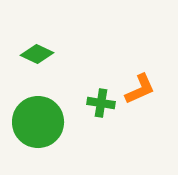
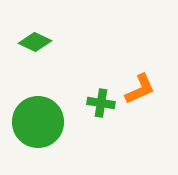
green diamond: moved 2 px left, 12 px up
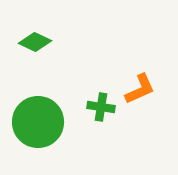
green cross: moved 4 px down
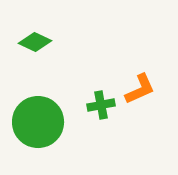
green cross: moved 2 px up; rotated 20 degrees counterclockwise
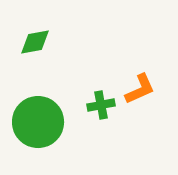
green diamond: rotated 36 degrees counterclockwise
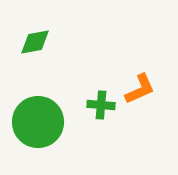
green cross: rotated 16 degrees clockwise
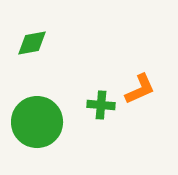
green diamond: moved 3 px left, 1 px down
green circle: moved 1 px left
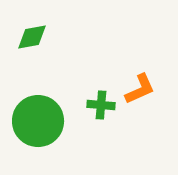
green diamond: moved 6 px up
green circle: moved 1 px right, 1 px up
